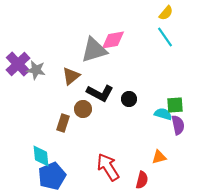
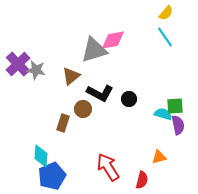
green square: moved 1 px down
cyan diamond: rotated 10 degrees clockwise
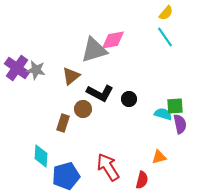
purple cross: moved 1 px left, 4 px down; rotated 10 degrees counterclockwise
purple semicircle: moved 2 px right, 1 px up
blue pentagon: moved 14 px right; rotated 8 degrees clockwise
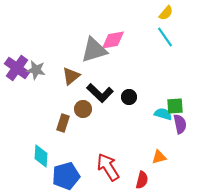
black L-shape: rotated 16 degrees clockwise
black circle: moved 2 px up
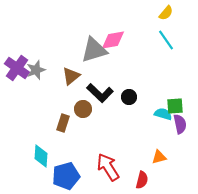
cyan line: moved 1 px right, 3 px down
gray star: rotated 30 degrees counterclockwise
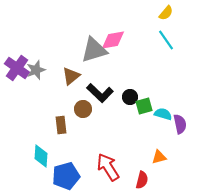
black circle: moved 1 px right
green square: moved 31 px left; rotated 12 degrees counterclockwise
brown rectangle: moved 2 px left, 2 px down; rotated 24 degrees counterclockwise
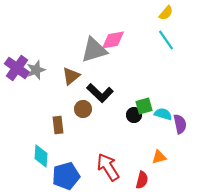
black circle: moved 4 px right, 18 px down
brown rectangle: moved 3 px left
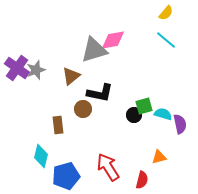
cyan line: rotated 15 degrees counterclockwise
black L-shape: rotated 32 degrees counterclockwise
cyan diamond: rotated 10 degrees clockwise
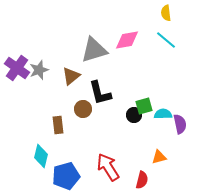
yellow semicircle: rotated 133 degrees clockwise
pink diamond: moved 14 px right
gray star: moved 3 px right
black L-shape: rotated 64 degrees clockwise
cyan semicircle: rotated 18 degrees counterclockwise
